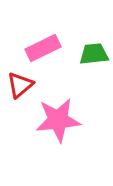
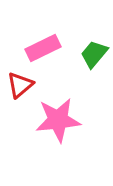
green trapezoid: rotated 44 degrees counterclockwise
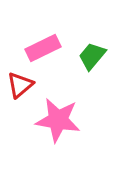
green trapezoid: moved 2 px left, 2 px down
pink star: rotated 15 degrees clockwise
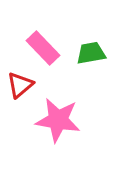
pink rectangle: rotated 72 degrees clockwise
green trapezoid: moved 1 px left, 3 px up; rotated 40 degrees clockwise
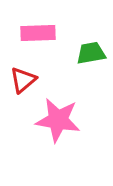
pink rectangle: moved 5 px left, 15 px up; rotated 48 degrees counterclockwise
red triangle: moved 3 px right, 5 px up
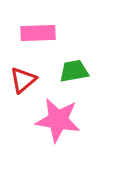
green trapezoid: moved 17 px left, 18 px down
